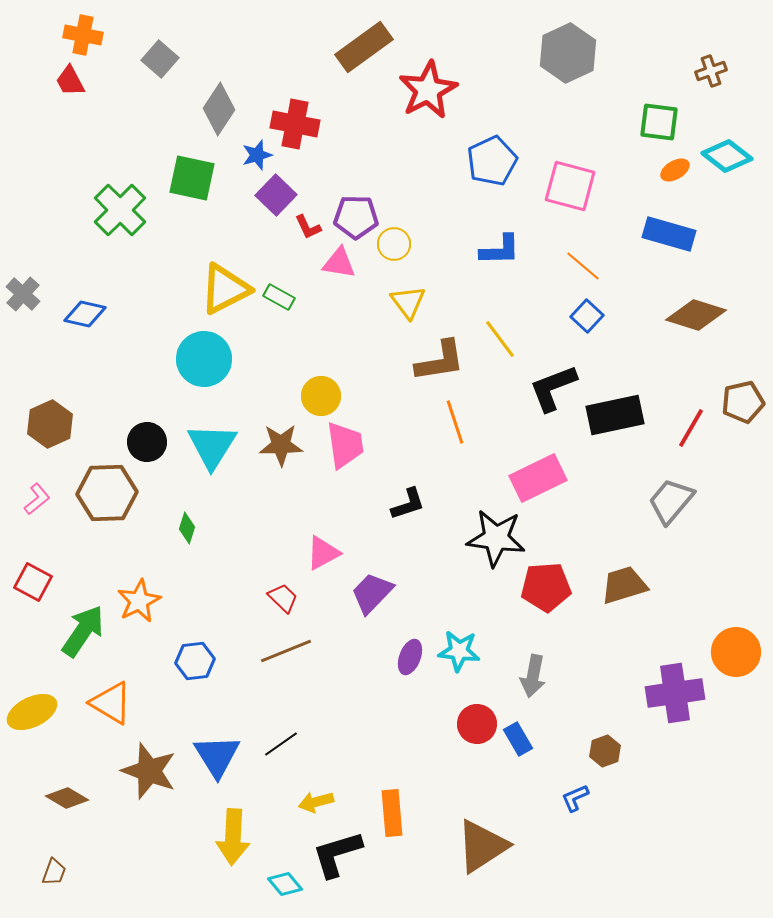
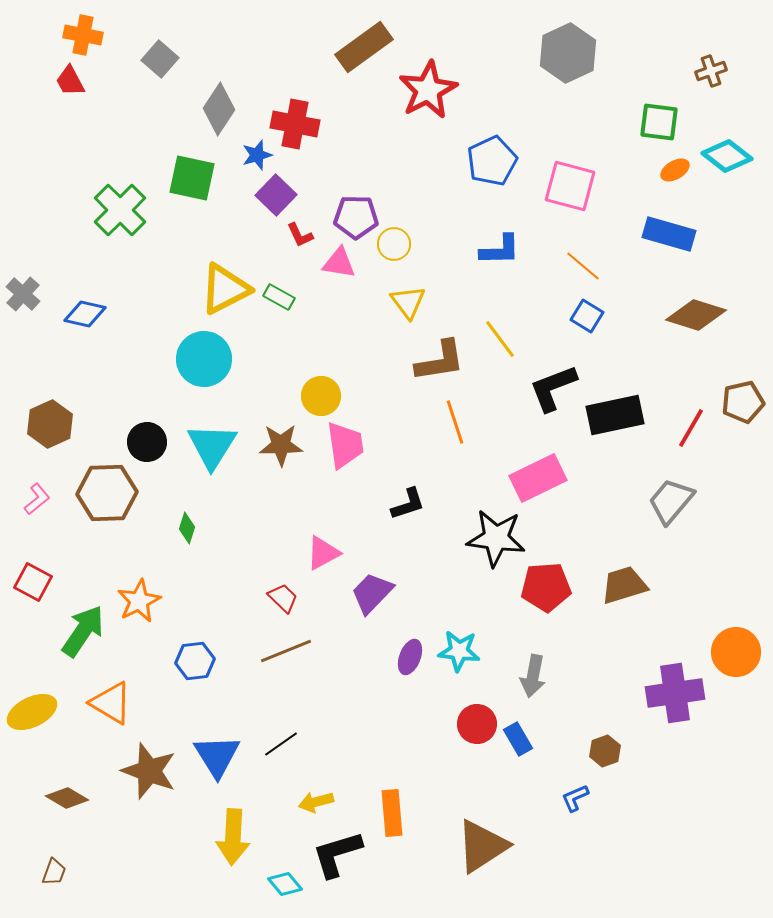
red L-shape at (308, 227): moved 8 px left, 8 px down
blue square at (587, 316): rotated 12 degrees counterclockwise
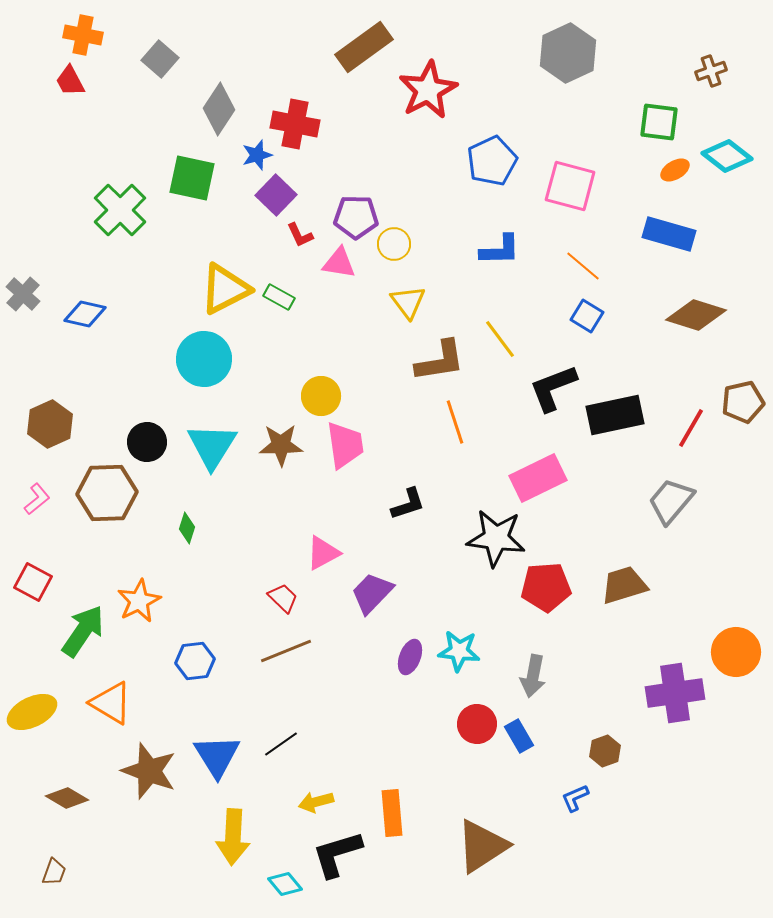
blue rectangle at (518, 739): moved 1 px right, 3 px up
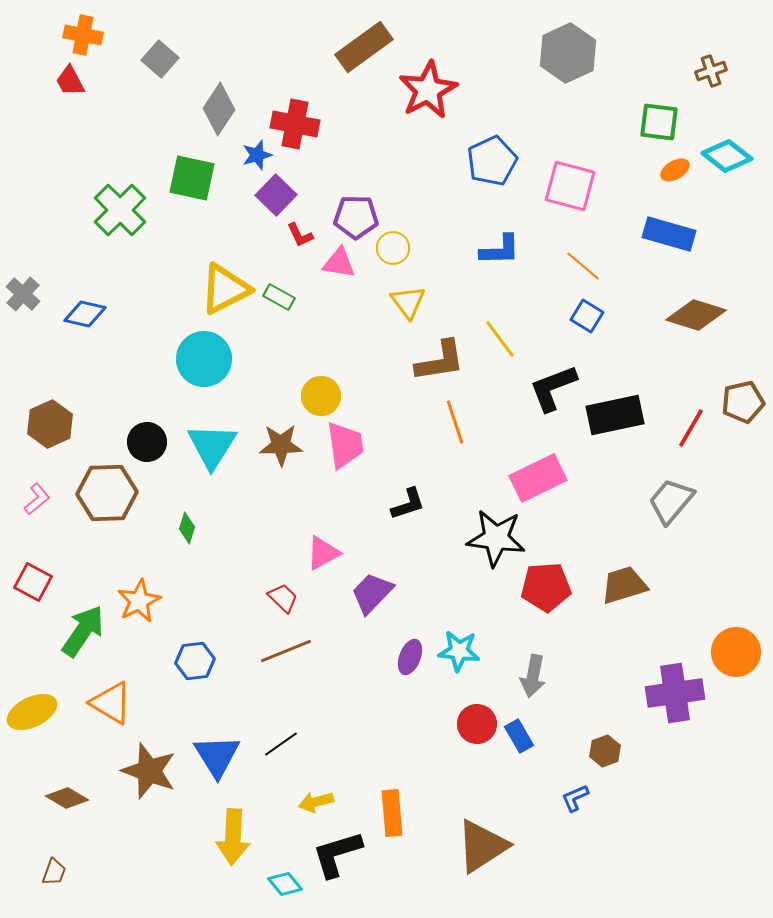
yellow circle at (394, 244): moved 1 px left, 4 px down
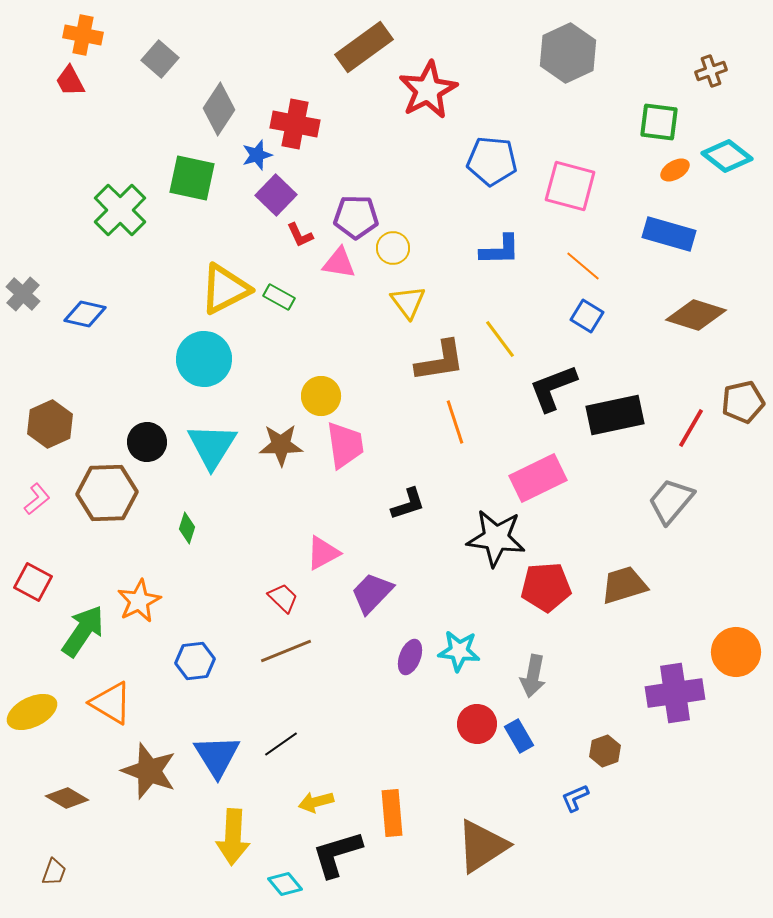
blue pentagon at (492, 161): rotated 30 degrees clockwise
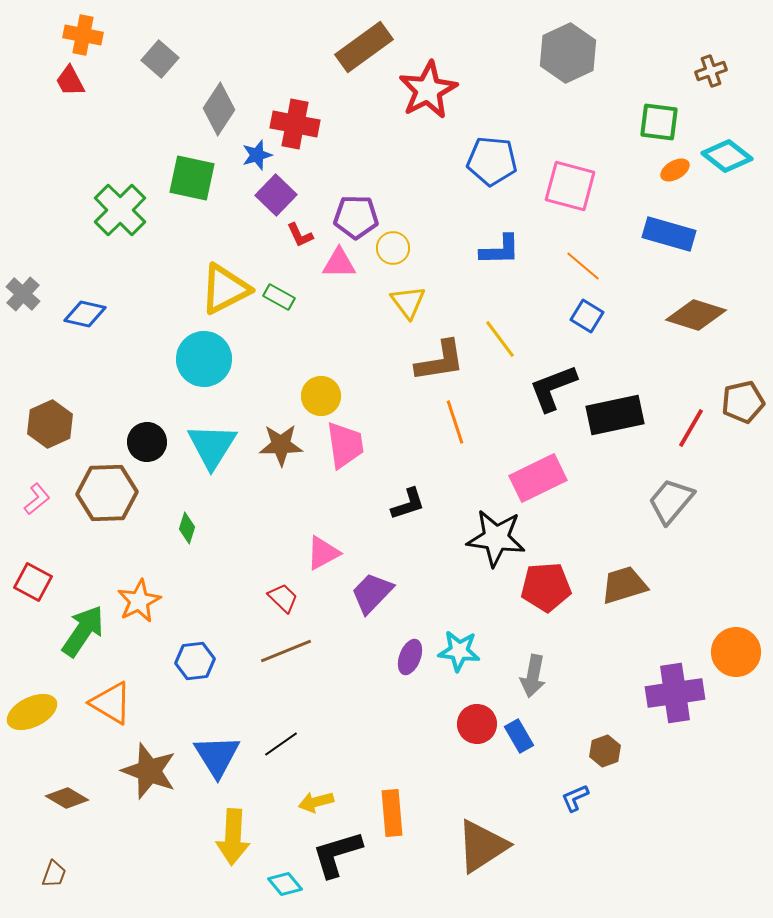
pink triangle at (339, 263): rotated 9 degrees counterclockwise
brown trapezoid at (54, 872): moved 2 px down
